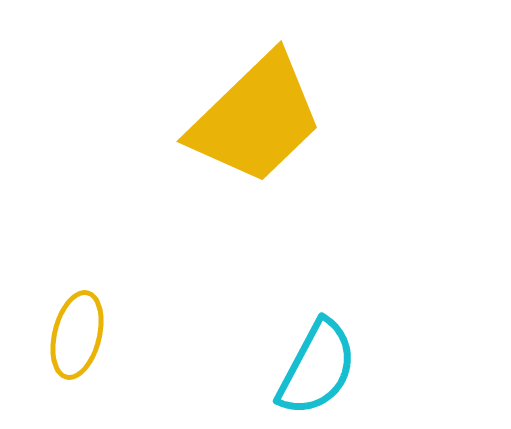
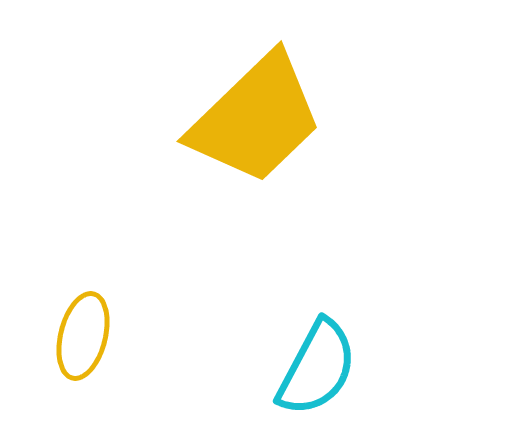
yellow ellipse: moved 6 px right, 1 px down
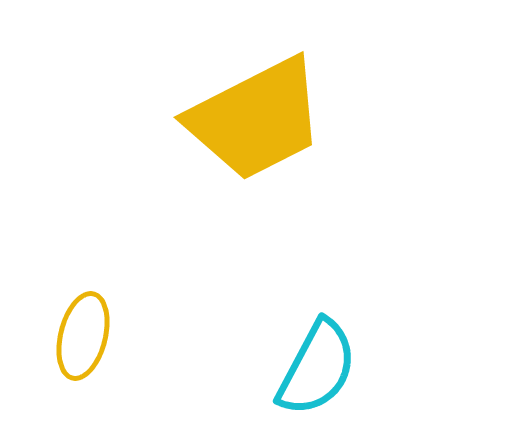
yellow trapezoid: rotated 17 degrees clockwise
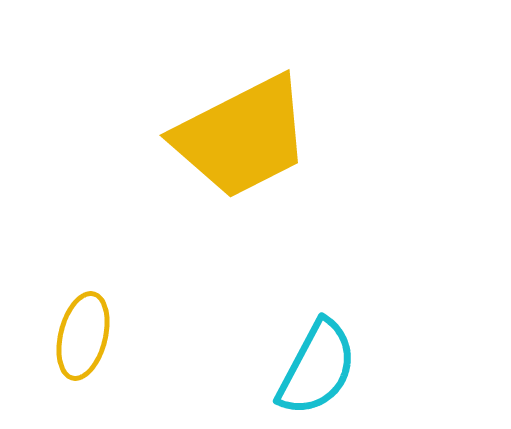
yellow trapezoid: moved 14 px left, 18 px down
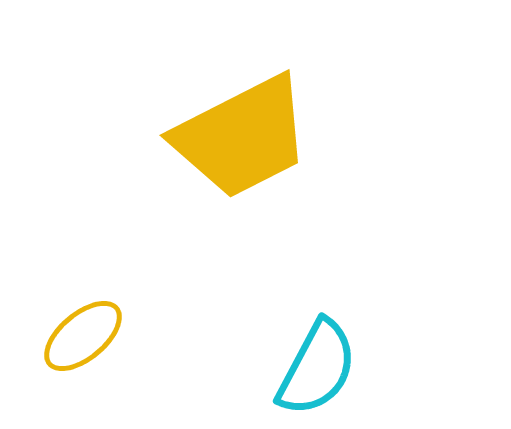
yellow ellipse: rotated 36 degrees clockwise
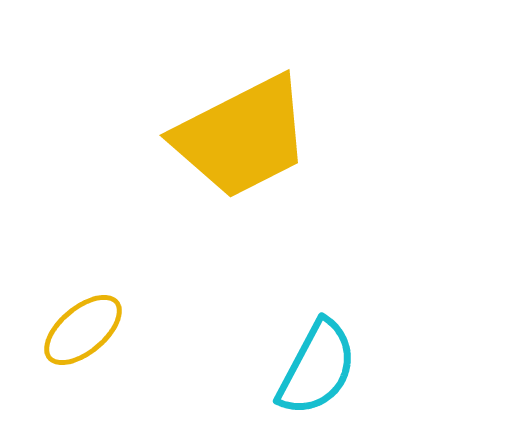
yellow ellipse: moved 6 px up
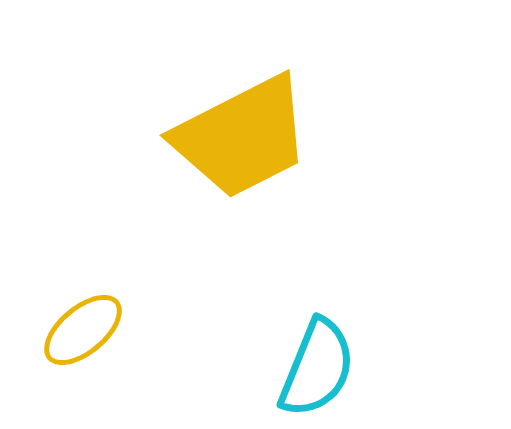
cyan semicircle: rotated 6 degrees counterclockwise
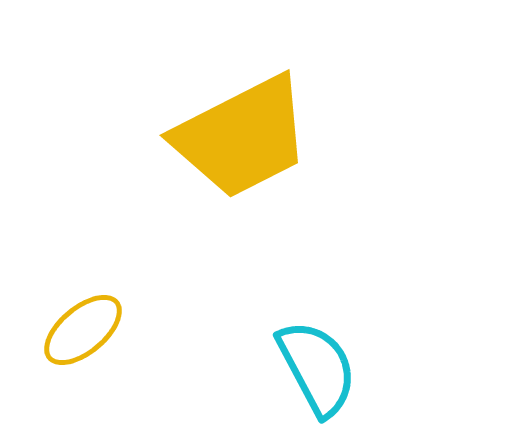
cyan semicircle: rotated 50 degrees counterclockwise
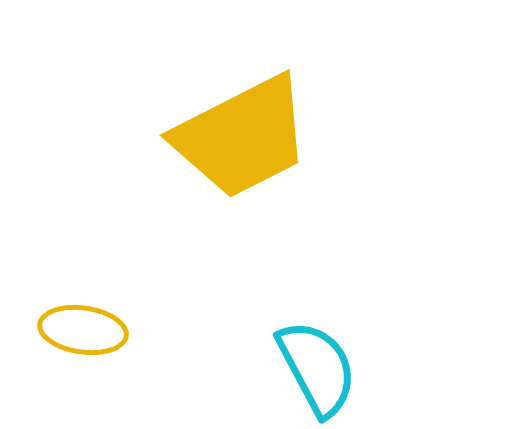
yellow ellipse: rotated 48 degrees clockwise
